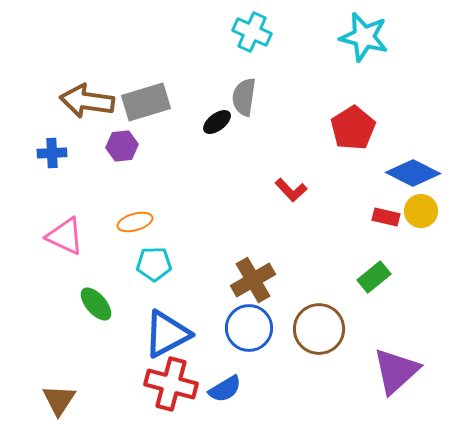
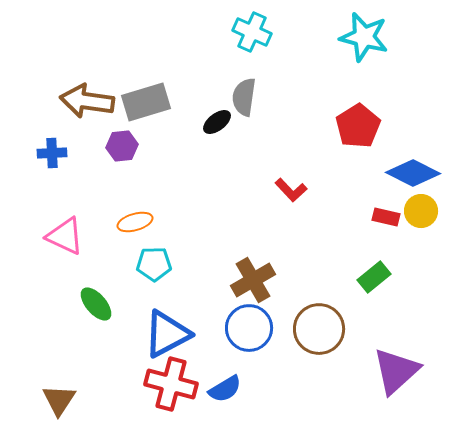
red pentagon: moved 5 px right, 2 px up
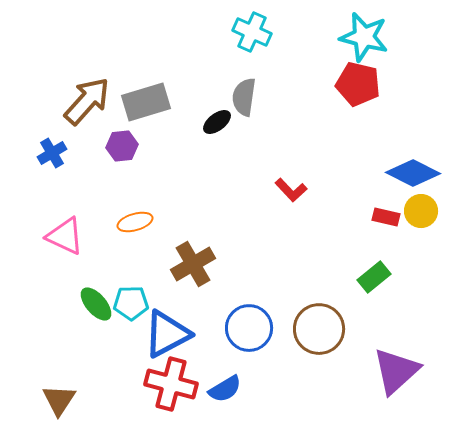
brown arrow: rotated 124 degrees clockwise
red pentagon: moved 42 px up; rotated 27 degrees counterclockwise
blue cross: rotated 28 degrees counterclockwise
cyan pentagon: moved 23 px left, 39 px down
brown cross: moved 60 px left, 16 px up
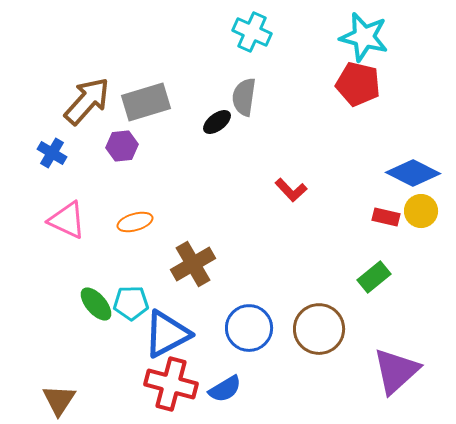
blue cross: rotated 28 degrees counterclockwise
pink triangle: moved 2 px right, 16 px up
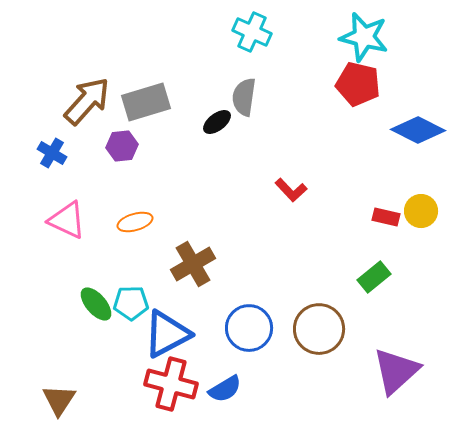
blue diamond: moved 5 px right, 43 px up
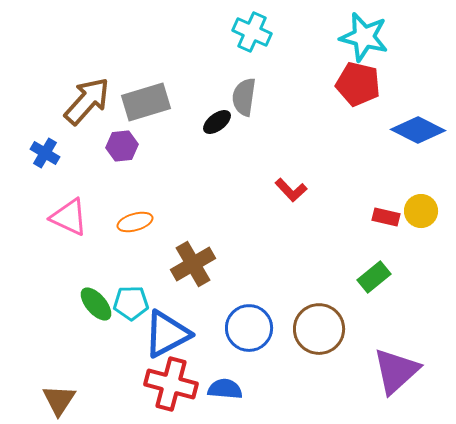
blue cross: moved 7 px left
pink triangle: moved 2 px right, 3 px up
blue semicircle: rotated 144 degrees counterclockwise
